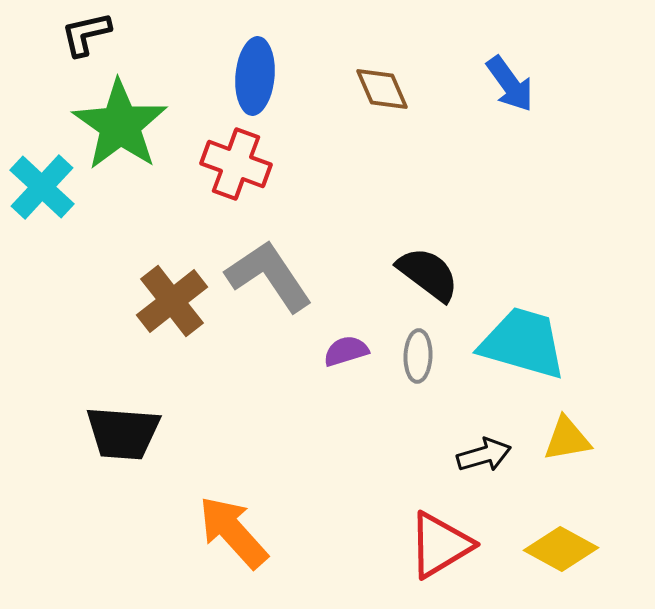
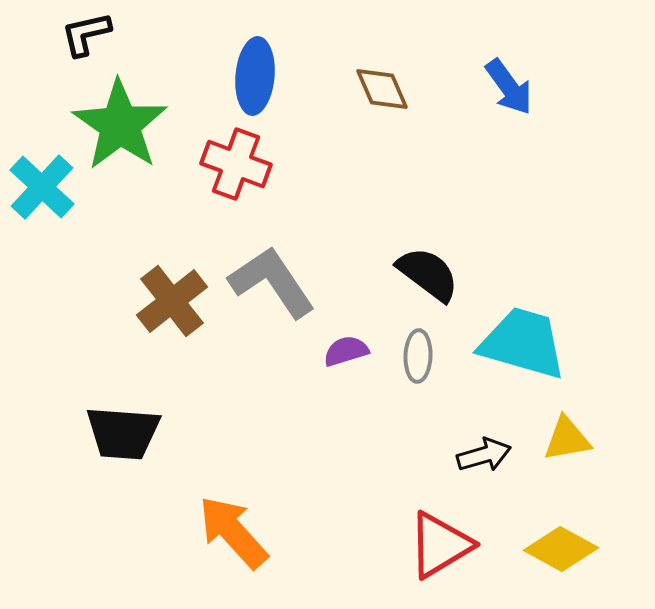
blue arrow: moved 1 px left, 3 px down
gray L-shape: moved 3 px right, 6 px down
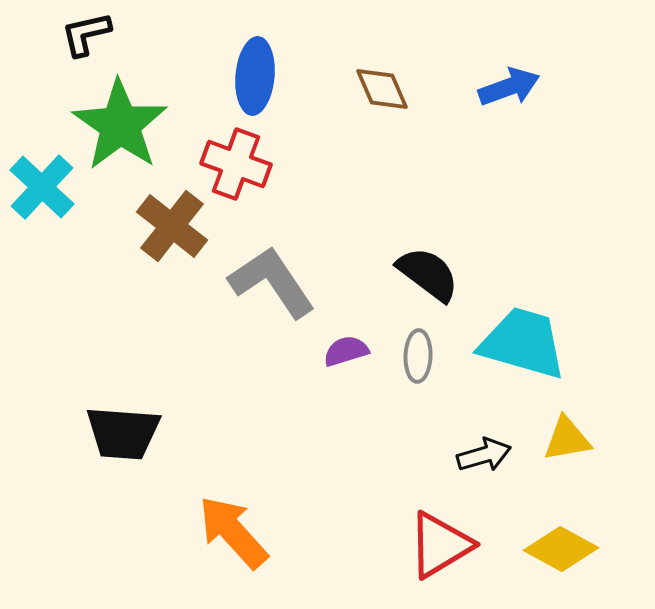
blue arrow: rotated 74 degrees counterclockwise
brown cross: moved 75 px up; rotated 14 degrees counterclockwise
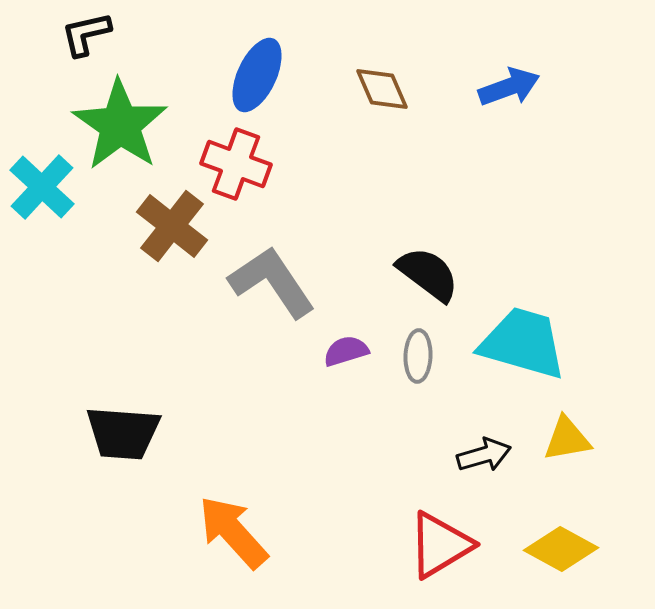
blue ellipse: moved 2 px right, 1 px up; rotated 20 degrees clockwise
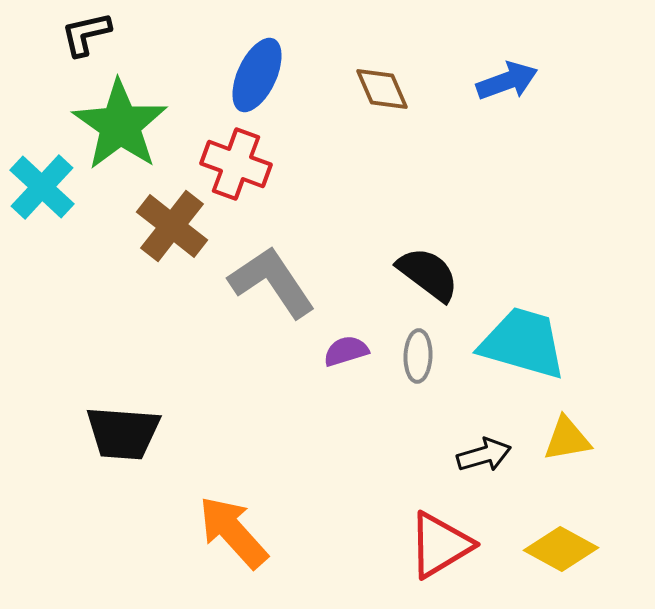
blue arrow: moved 2 px left, 6 px up
